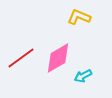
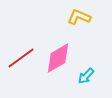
cyan arrow: moved 3 px right; rotated 18 degrees counterclockwise
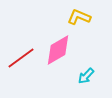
pink diamond: moved 8 px up
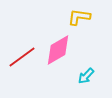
yellow L-shape: rotated 15 degrees counterclockwise
red line: moved 1 px right, 1 px up
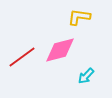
pink diamond: moved 2 px right; rotated 16 degrees clockwise
